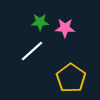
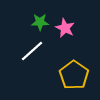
pink star: rotated 24 degrees clockwise
yellow pentagon: moved 3 px right, 3 px up
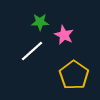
pink star: moved 1 px left, 7 px down
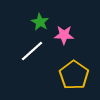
green star: rotated 30 degrees clockwise
pink star: rotated 24 degrees counterclockwise
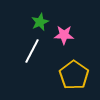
green star: rotated 18 degrees clockwise
white line: rotated 20 degrees counterclockwise
